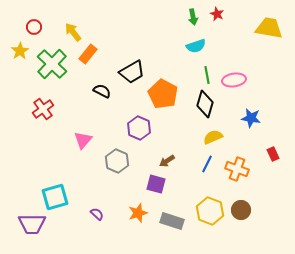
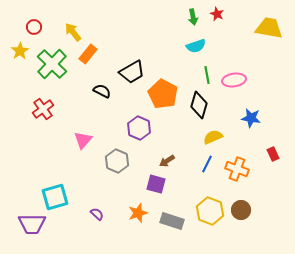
black diamond: moved 6 px left, 1 px down
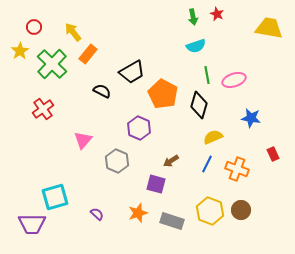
pink ellipse: rotated 10 degrees counterclockwise
brown arrow: moved 4 px right
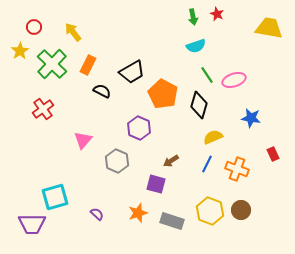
orange rectangle: moved 11 px down; rotated 12 degrees counterclockwise
green line: rotated 24 degrees counterclockwise
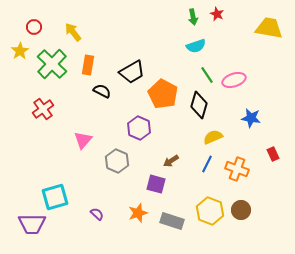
orange rectangle: rotated 18 degrees counterclockwise
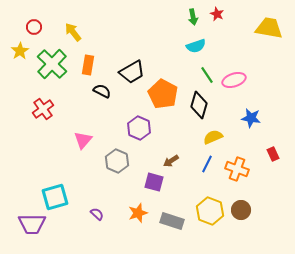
purple square: moved 2 px left, 2 px up
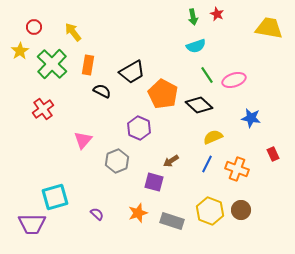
black diamond: rotated 64 degrees counterclockwise
gray hexagon: rotated 15 degrees clockwise
